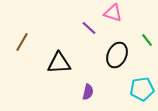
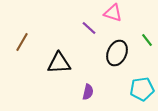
black ellipse: moved 2 px up
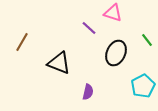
black ellipse: moved 1 px left
black triangle: rotated 25 degrees clockwise
cyan pentagon: moved 1 px right, 3 px up; rotated 20 degrees counterclockwise
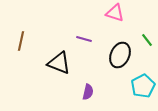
pink triangle: moved 2 px right
purple line: moved 5 px left, 11 px down; rotated 28 degrees counterclockwise
brown line: moved 1 px left, 1 px up; rotated 18 degrees counterclockwise
black ellipse: moved 4 px right, 2 px down
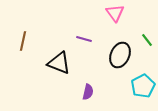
pink triangle: rotated 36 degrees clockwise
brown line: moved 2 px right
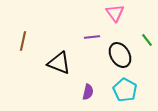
purple line: moved 8 px right, 2 px up; rotated 21 degrees counterclockwise
black ellipse: rotated 55 degrees counterclockwise
cyan pentagon: moved 18 px left, 4 px down; rotated 15 degrees counterclockwise
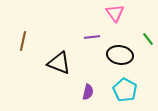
green line: moved 1 px right, 1 px up
black ellipse: rotated 50 degrees counterclockwise
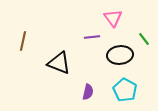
pink triangle: moved 2 px left, 5 px down
green line: moved 4 px left
black ellipse: rotated 15 degrees counterclockwise
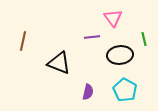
green line: rotated 24 degrees clockwise
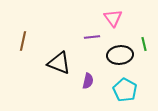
green line: moved 5 px down
purple semicircle: moved 11 px up
